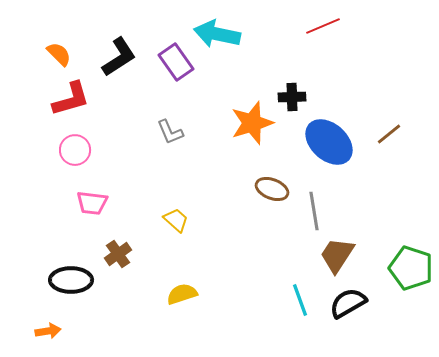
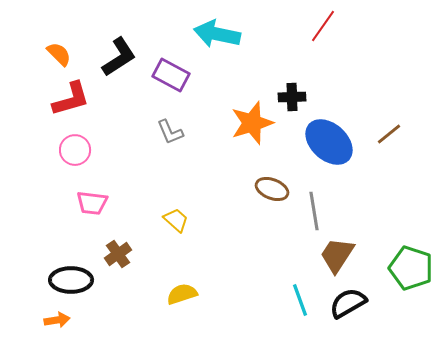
red line: rotated 32 degrees counterclockwise
purple rectangle: moved 5 px left, 13 px down; rotated 27 degrees counterclockwise
orange arrow: moved 9 px right, 11 px up
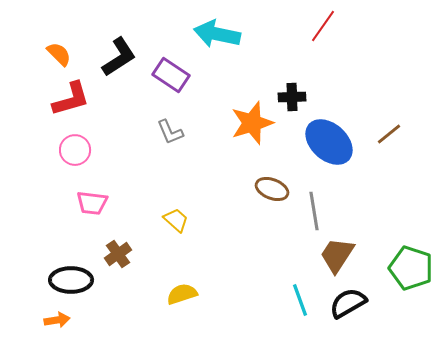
purple rectangle: rotated 6 degrees clockwise
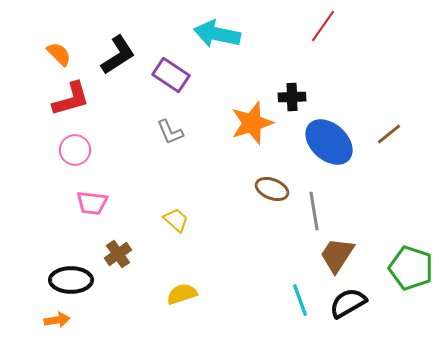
black L-shape: moved 1 px left, 2 px up
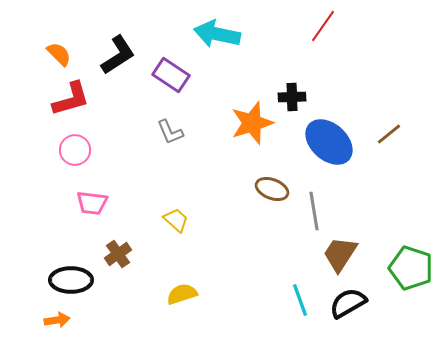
brown trapezoid: moved 3 px right, 1 px up
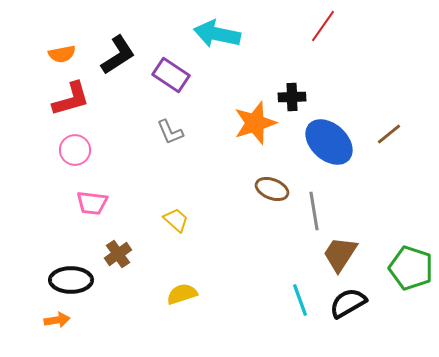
orange semicircle: moved 3 px right; rotated 124 degrees clockwise
orange star: moved 3 px right
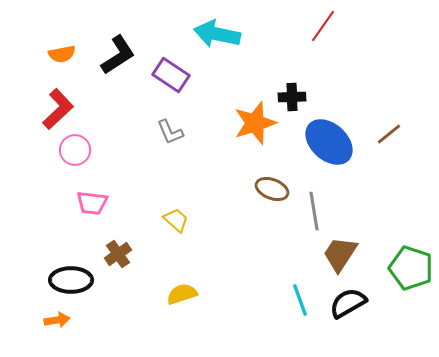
red L-shape: moved 13 px left, 10 px down; rotated 27 degrees counterclockwise
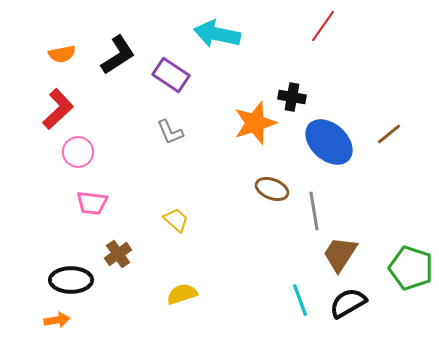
black cross: rotated 12 degrees clockwise
pink circle: moved 3 px right, 2 px down
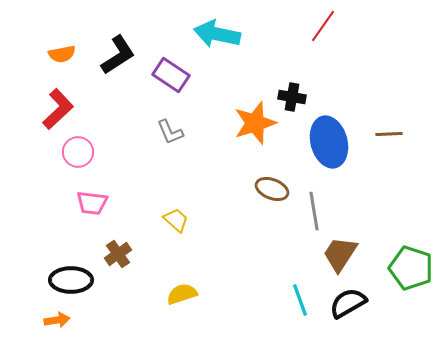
brown line: rotated 36 degrees clockwise
blue ellipse: rotated 33 degrees clockwise
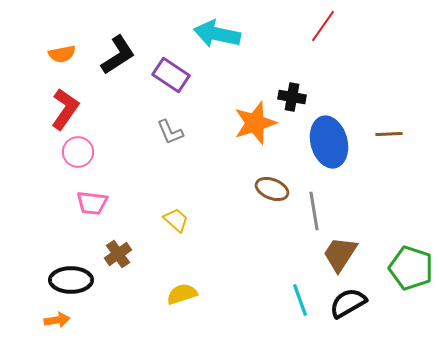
red L-shape: moved 7 px right; rotated 12 degrees counterclockwise
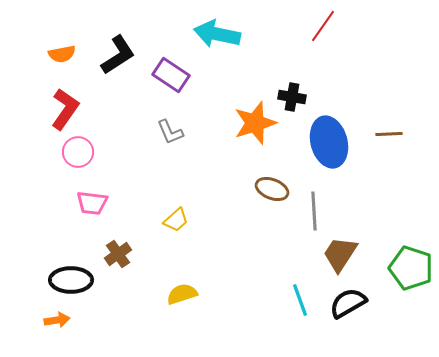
gray line: rotated 6 degrees clockwise
yellow trapezoid: rotated 96 degrees clockwise
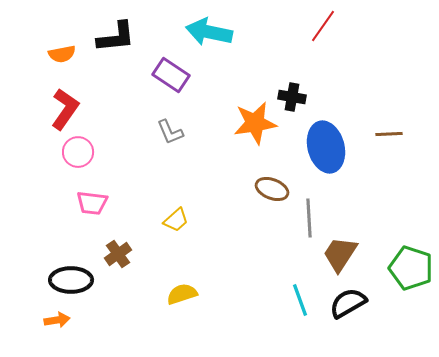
cyan arrow: moved 8 px left, 2 px up
black L-shape: moved 2 px left, 18 px up; rotated 27 degrees clockwise
orange star: rotated 9 degrees clockwise
blue ellipse: moved 3 px left, 5 px down
gray line: moved 5 px left, 7 px down
